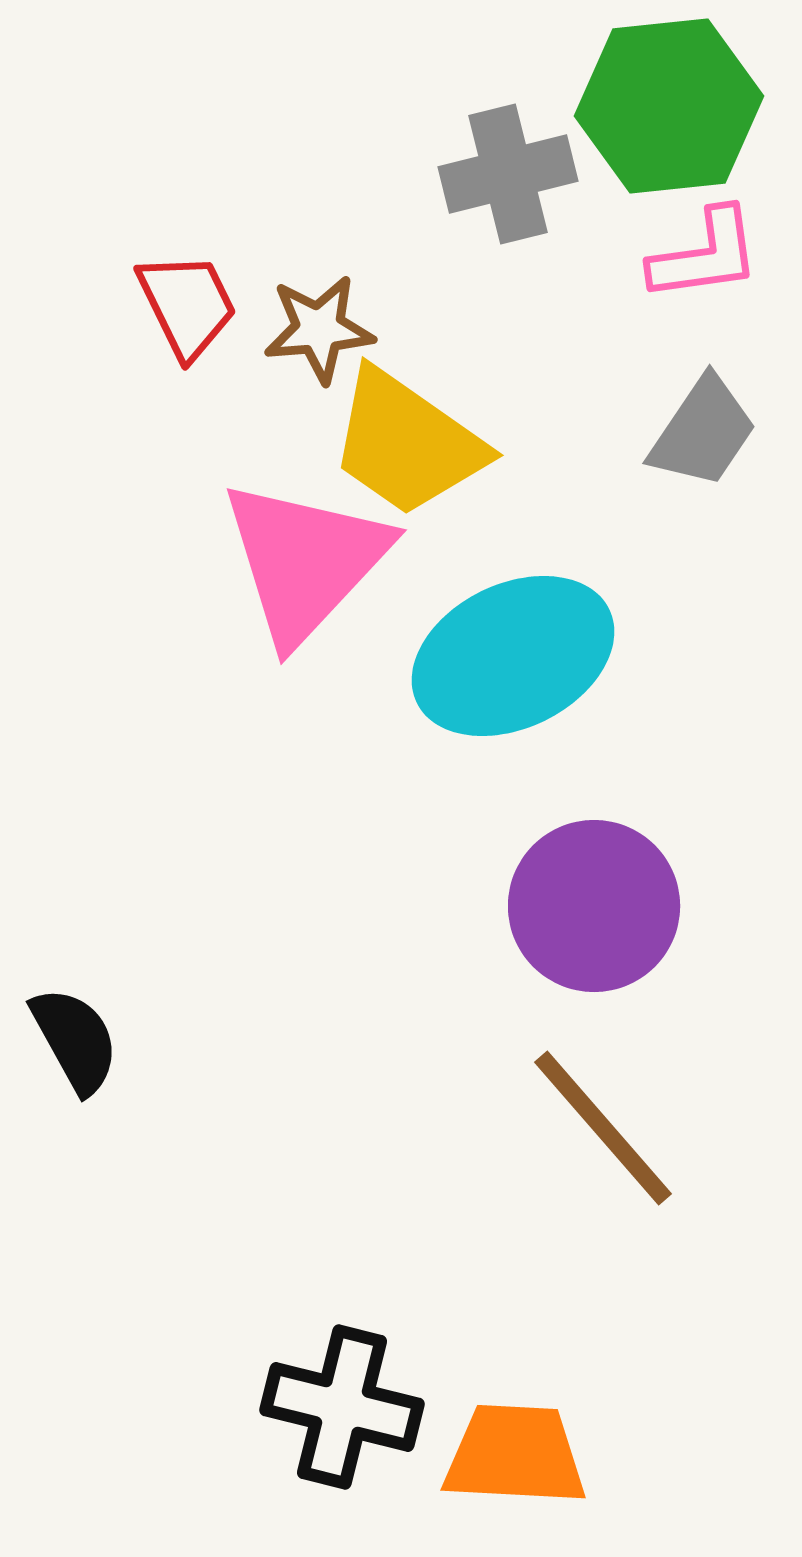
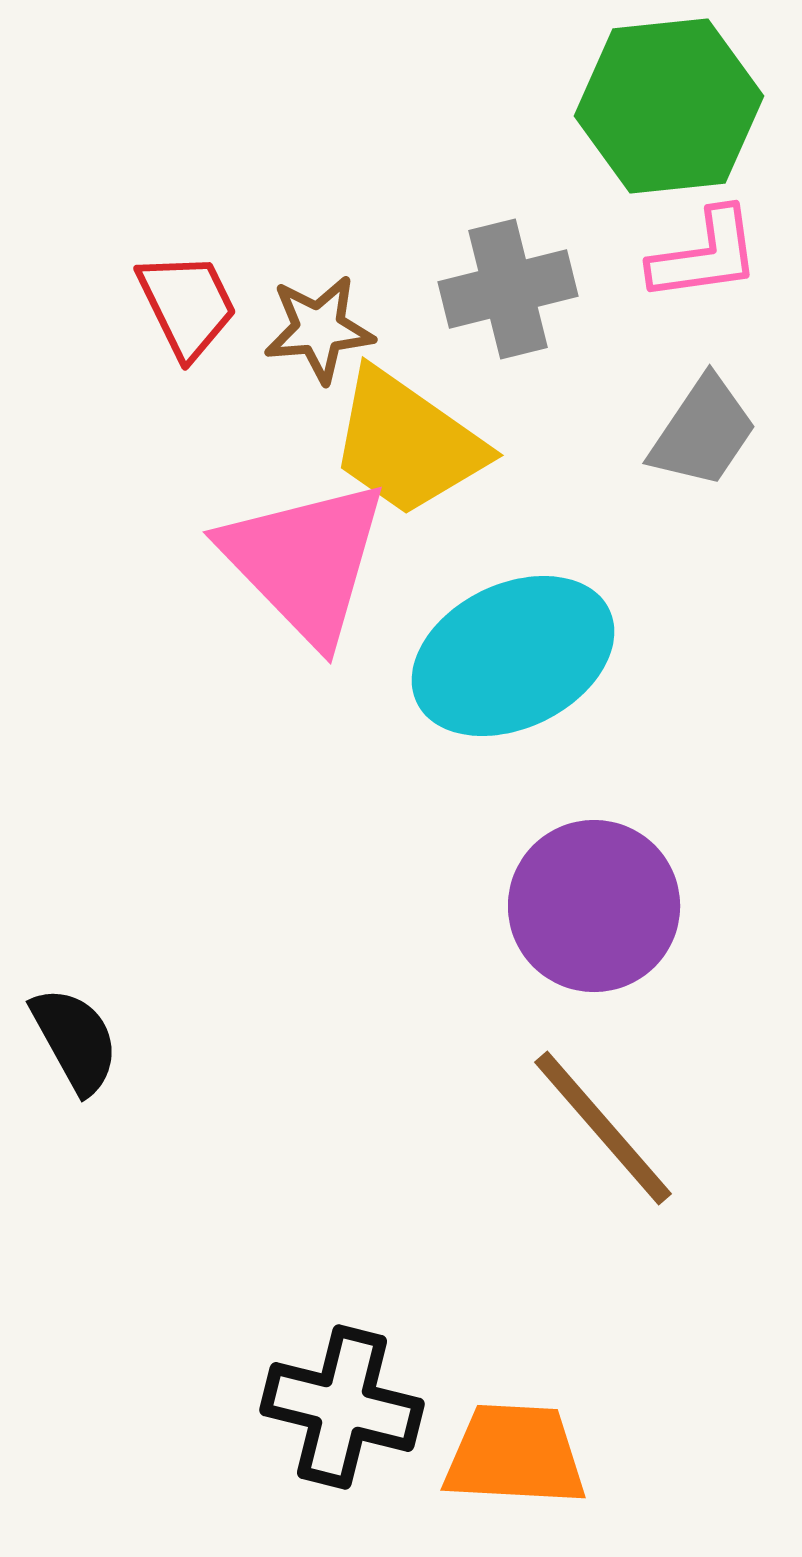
gray cross: moved 115 px down
pink triangle: rotated 27 degrees counterclockwise
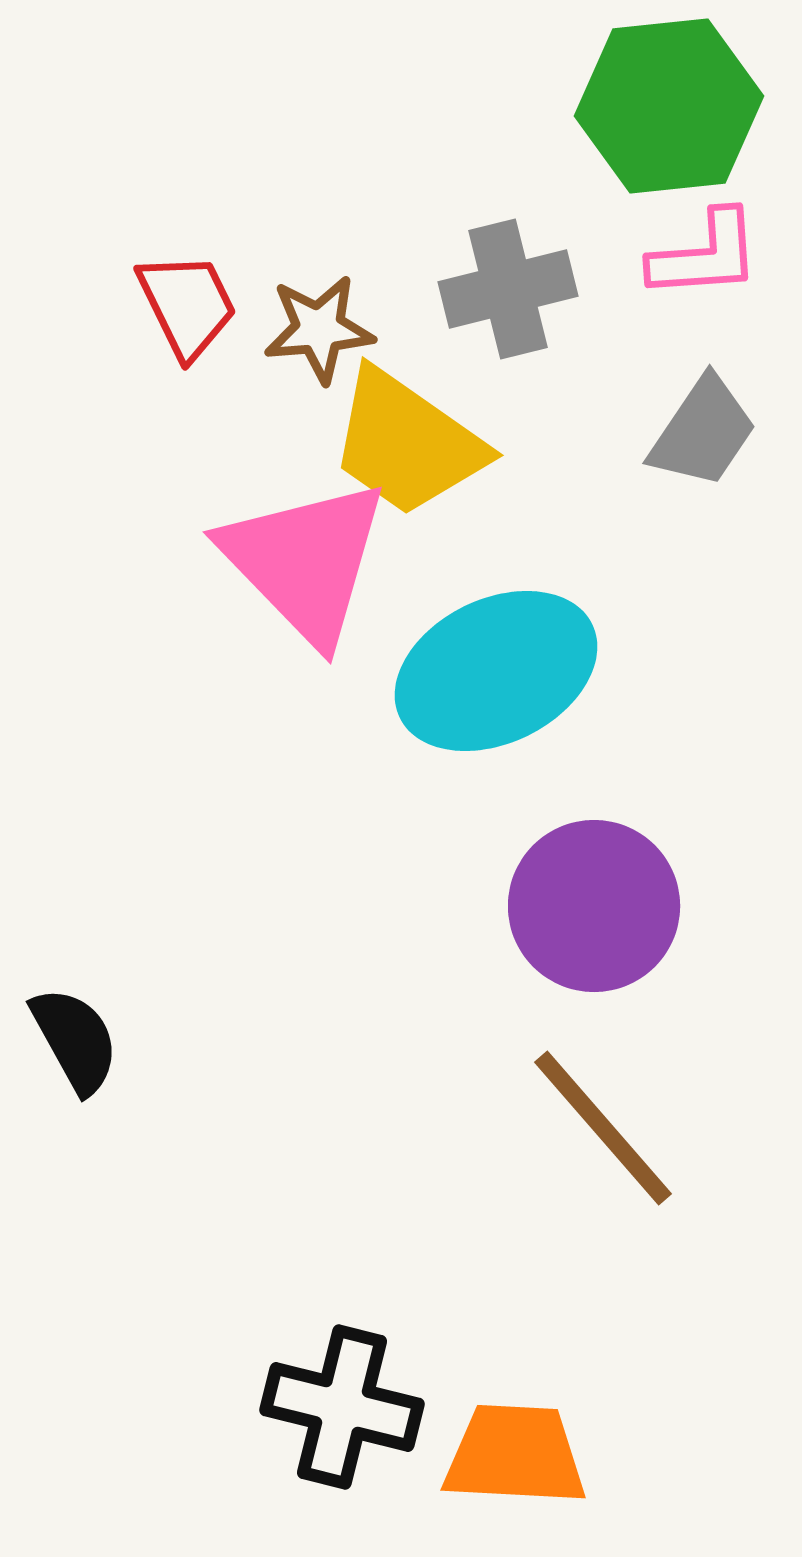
pink L-shape: rotated 4 degrees clockwise
cyan ellipse: moved 17 px left, 15 px down
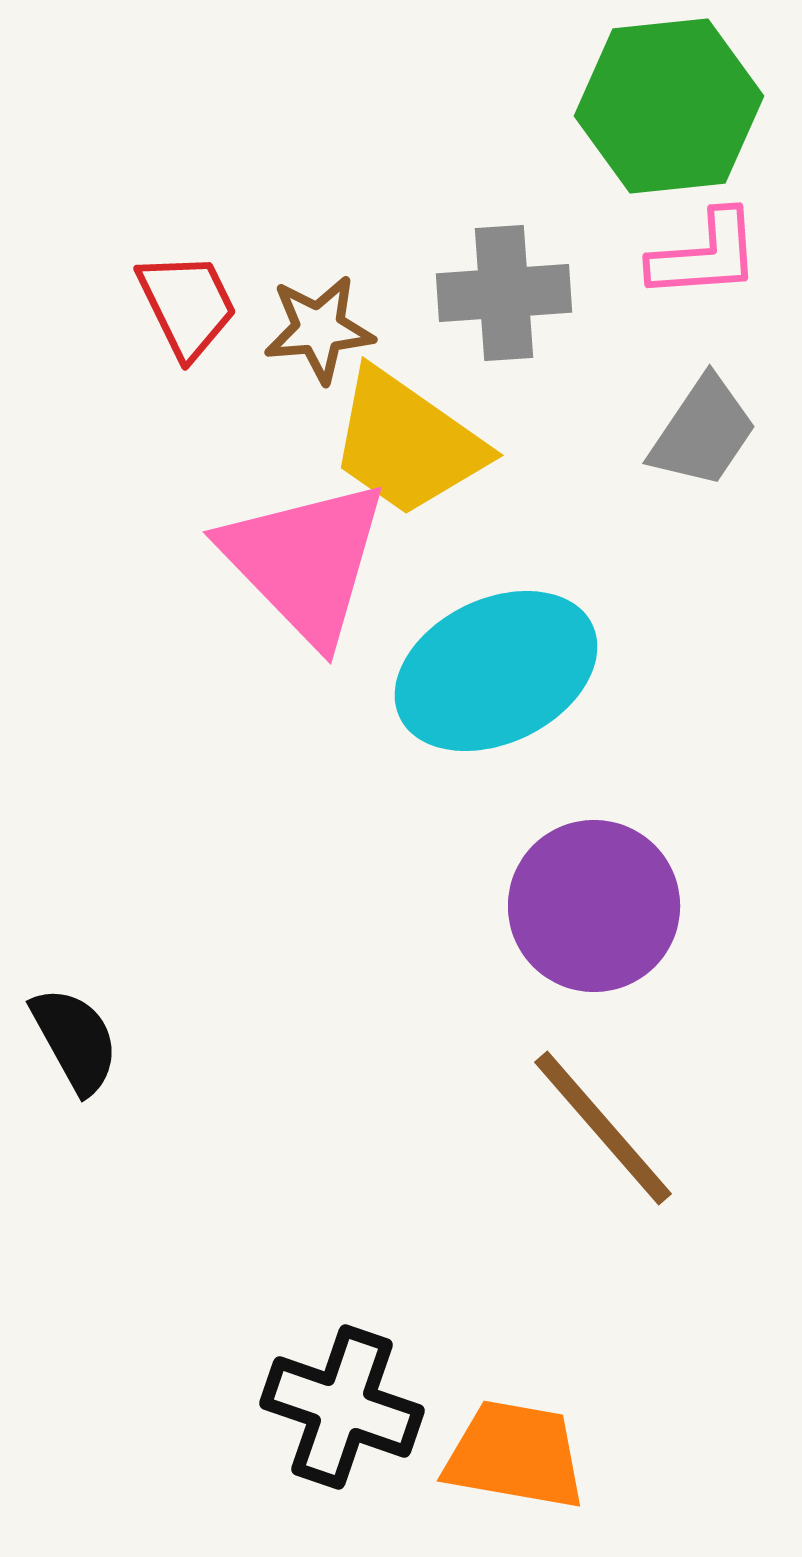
gray cross: moved 4 px left, 4 px down; rotated 10 degrees clockwise
black cross: rotated 5 degrees clockwise
orange trapezoid: rotated 7 degrees clockwise
